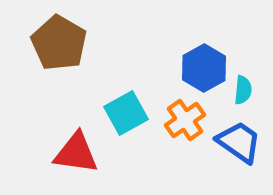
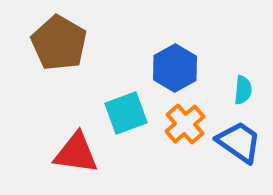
blue hexagon: moved 29 px left
cyan square: rotated 9 degrees clockwise
orange cross: moved 4 px down; rotated 6 degrees counterclockwise
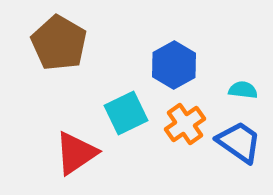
blue hexagon: moved 1 px left, 3 px up
cyan semicircle: rotated 88 degrees counterclockwise
cyan square: rotated 6 degrees counterclockwise
orange cross: rotated 6 degrees clockwise
red triangle: rotated 42 degrees counterclockwise
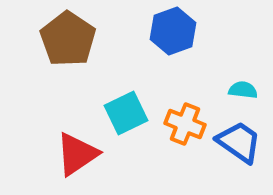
brown pentagon: moved 9 px right, 4 px up; rotated 4 degrees clockwise
blue hexagon: moved 1 px left, 34 px up; rotated 9 degrees clockwise
orange cross: rotated 33 degrees counterclockwise
red triangle: moved 1 px right, 1 px down
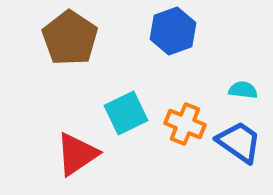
brown pentagon: moved 2 px right, 1 px up
